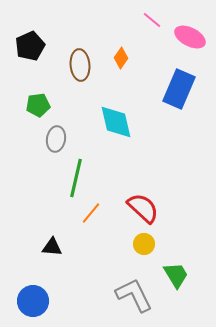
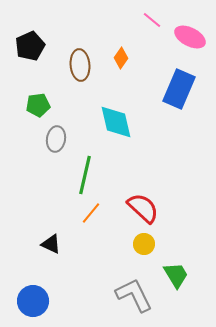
green line: moved 9 px right, 3 px up
black triangle: moved 1 px left, 3 px up; rotated 20 degrees clockwise
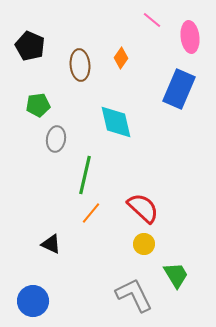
pink ellipse: rotated 56 degrees clockwise
black pentagon: rotated 24 degrees counterclockwise
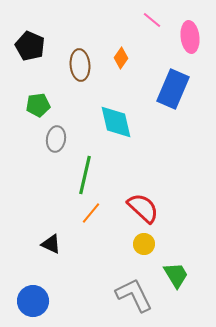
blue rectangle: moved 6 px left
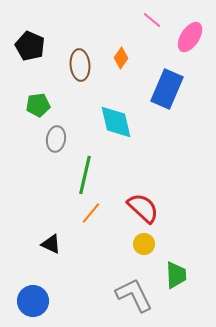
pink ellipse: rotated 40 degrees clockwise
blue rectangle: moved 6 px left
green trapezoid: rotated 28 degrees clockwise
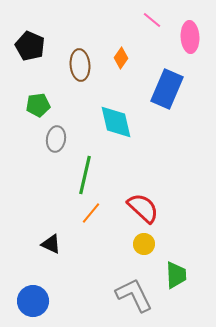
pink ellipse: rotated 36 degrees counterclockwise
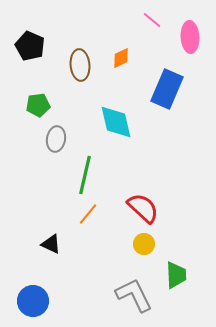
orange diamond: rotated 30 degrees clockwise
orange line: moved 3 px left, 1 px down
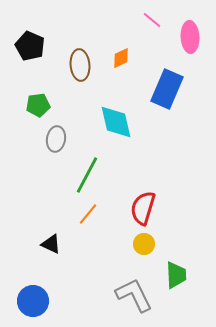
green line: moved 2 px right; rotated 15 degrees clockwise
red semicircle: rotated 116 degrees counterclockwise
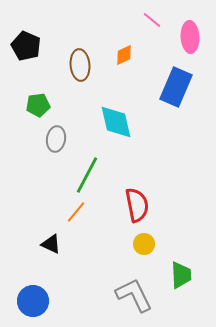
black pentagon: moved 4 px left
orange diamond: moved 3 px right, 3 px up
blue rectangle: moved 9 px right, 2 px up
red semicircle: moved 6 px left, 3 px up; rotated 152 degrees clockwise
orange line: moved 12 px left, 2 px up
green trapezoid: moved 5 px right
